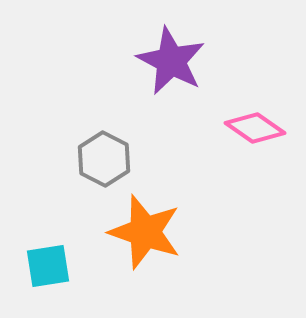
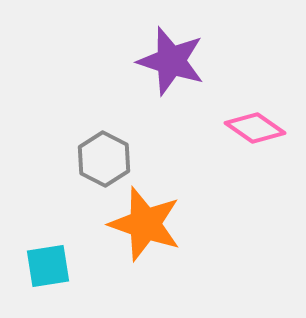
purple star: rotated 10 degrees counterclockwise
orange star: moved 8 px up
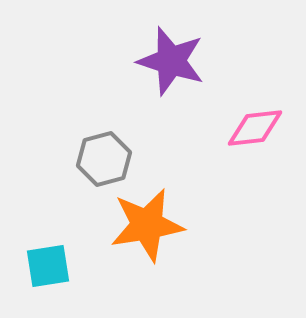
pink diamond: rotated 42 degrees counterclockwise
gray hexagon: rotated 18 degrees clockwise
orange star: moved 2 px right, 1 px down; rotated 28 degrees counterclockwise
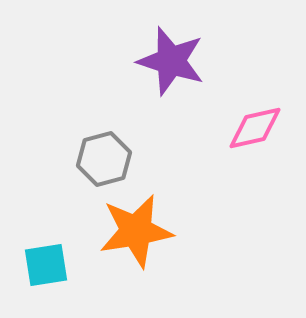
pink diamond: rotated 6 degrees counterclockwise
orange star: moved 11 px left, 6 px down
cyan square: moved 2 px left, 1 px up
